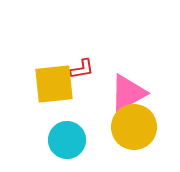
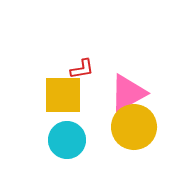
yellow square: moved 9 px right, 11 px down; rotated 6 degrees clockwise
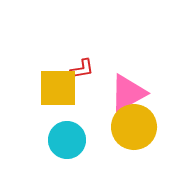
yellow square: moved 5 px left, 7 px up
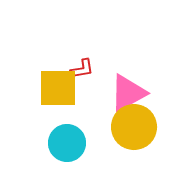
cyan circle: moved 3 px down
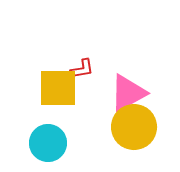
cyan circle: moved 19 px left
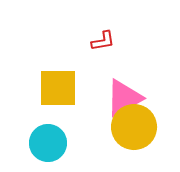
red L-shape: moved 21 px right, 28 px up
pink triangle: moved 4 px left, 5 px down
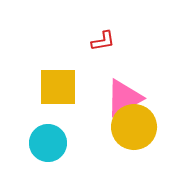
yellow square: moved 1 px up
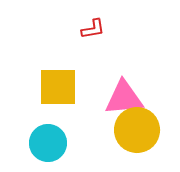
red L-shape: moved 10 px left, 12 px up
pink triangle: rotated 24 degrees clockwise
yellow circle: moved 3 px right, 3 px down
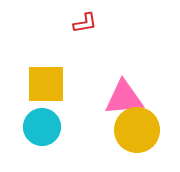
red L-shape: moved 8 px left, 6 px up
yellow square: moved 12 px left, 3 px up
cyan circle: moved 6 px left, 16 px up
